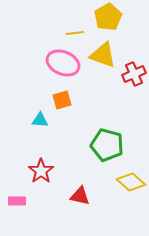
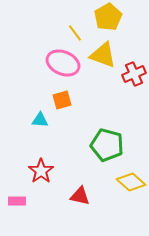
yellow line: rotated 60 degrees clockwise
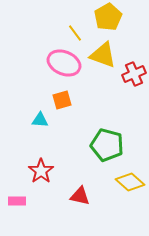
pink ellipse: moved 1 px right
yellow diamond: moved 1 px left
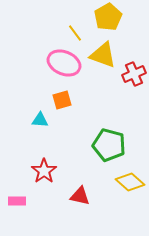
green pentagon: moved 2 px right
red star: moved 3 px right
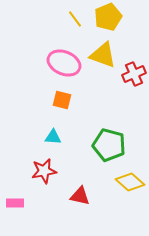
yellow pentagon: rotated 8 degrees clockwise
yellow line: moved 14 px up
orange square: rotated 30 degrees clockwise
cyan triangle: moved 13 px right, 17 px down
red star: rotated 25 degrees clockwise
pink rectangle: moved 2 px left, 2 px down
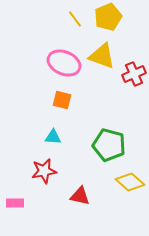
yellow triangle: moved 1 px left, 1 px down
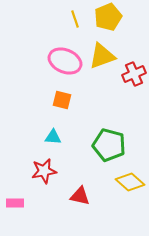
yellow line: rotated 18 degrees clockwise
yellow triangle: rotated 40 degrees counterclockwise
pink ellipse: moved 1 px right, 2 px up
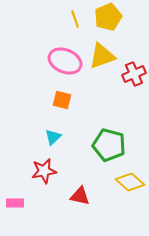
cyan triangle: rotated 48 degrees counterclockwise
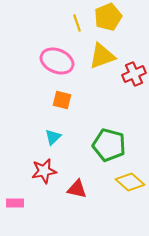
yellow line: moved 2 px right, 4 px down
pink ellipse: moved 8 px left
red triangle: moved 3 px left, 7 px up
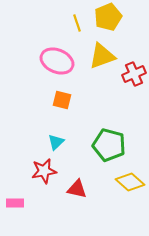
cyan triangle: moved 3 px right, 5 px down
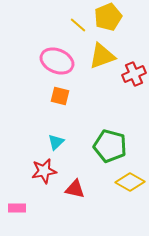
yellow line: moved 1 px right, 2 px down; rotated 30 degrees counterclockwise
orange square: moved 2 px left, 4 px up
green pentagon: moved 1 px right, 1 px down
yellow diamond: rotated 12 degrees counterclockwise
red triangle: moved 2 px left
pink rectangle: moved 2 px right, 5 px down
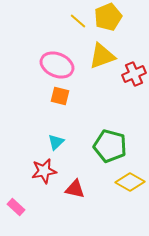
yellow line: moved 4 px up
pink ellipse: moved 4 px down
pink rectangle: moved 1 px left, 1 px up; rotated 42 degrees clockwise
